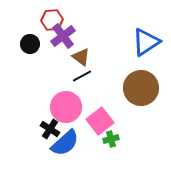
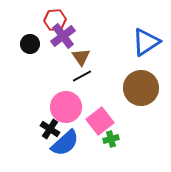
red hexagon: moved 3 px right
brown triangle: rotated 18 degrees clockwise
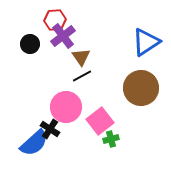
blue semicircle: moved 31 px left
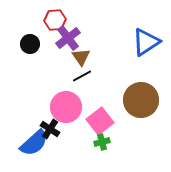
purple cross: moved 5 px right, 2 px down
brown circle: moved 12 px down
green cross: moved 9 px left, 3 px down
